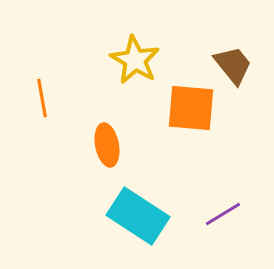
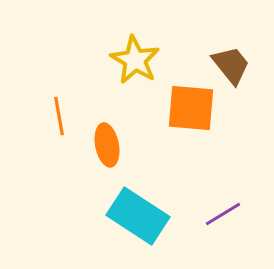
brown trapezoid: moved 2 px left
orange line: moved 17 px right, 18 px down
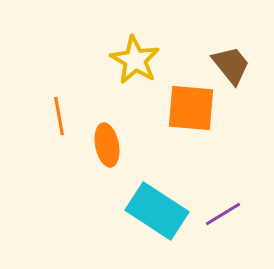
cyan rectangle: moved 19 px right, 5 px up
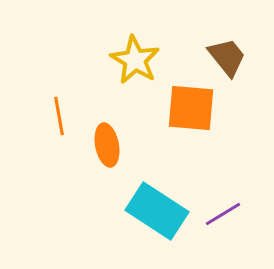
brown trapezoid: moved 4 px left, 8 px up
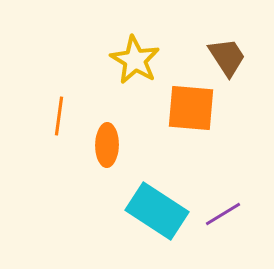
brown trapezoid: rotated 6 degrees clockwise
orange line: rotated 18 degrees clockwise
orange ellipse: rotated 12 degrees clockwise
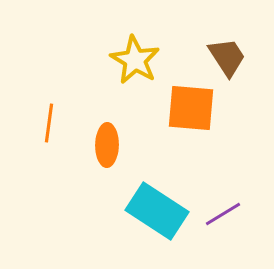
orange line: moved 10 px left, 7 px down
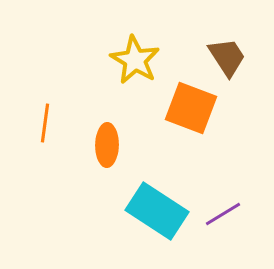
orange square: rotated 16 degrees clockwise
orange line: moved 4 px left
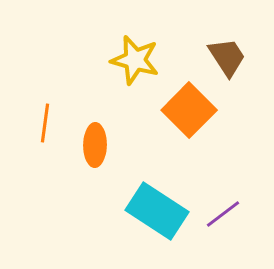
yellow star: rotated 15 degrees counterclockwise
orange square: moved 2 px left, 2 px down; rotated 24 degrees clockwise
orange ellipse: moved 12 px left
purple line: rotated 6 degrees counterclockwise
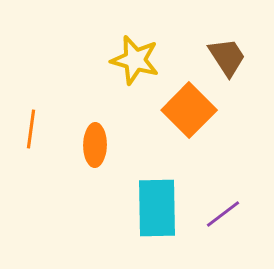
orange line: moved 14 px left, 6 px down
cyan rectangle: moved 3 px up; rotated 56 degrees clockwise
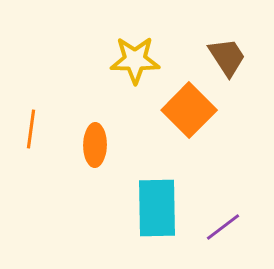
yellow star: rotated 15 degrees counterclockwise
purple line: moved 13 px down
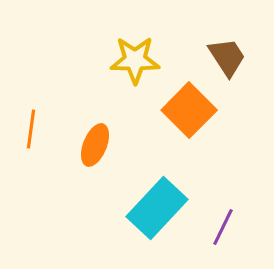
orange ellipse: rotated 21 degrees clockwise
cyan rectangle: rotated 44 degrees clockwise
purple line: rotated 27 degrees counterclockwise
